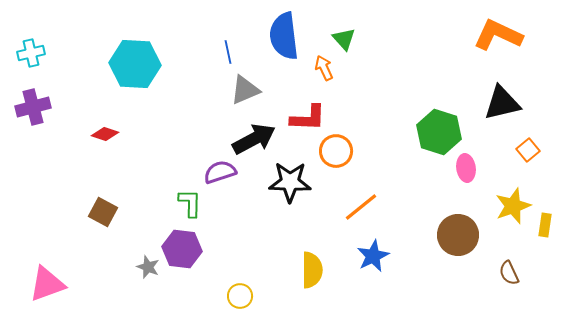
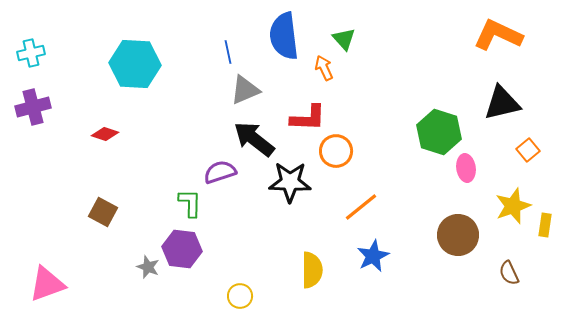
black arrow: rotated 114 degrees counterclockwise
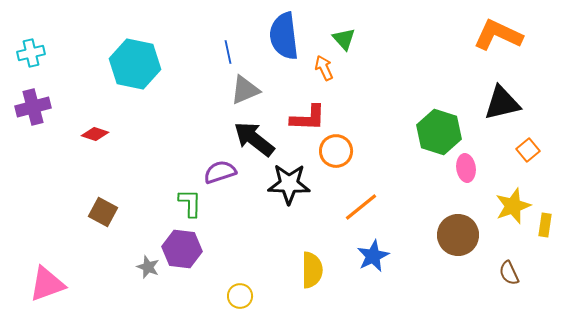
cyan hexagon: rotated 9 degrees clockwise
red diamond: moved 10 px left
black star: moved 1 px left, 2 px down
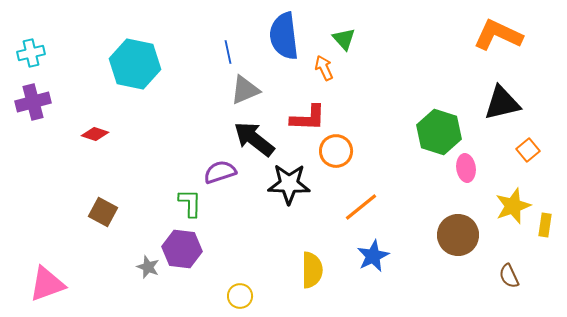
purple cross: moved 5 px up
brown semicircle: moved 3 px down
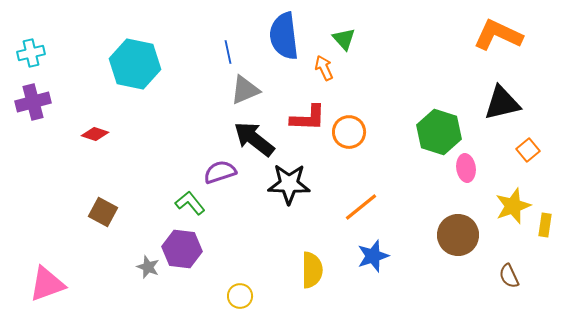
orange circle: moved 13 px right, 19 px up
green L-shape: rotated 40 degrees counterclockwise
blue star: rotated 8 degrees clockwise
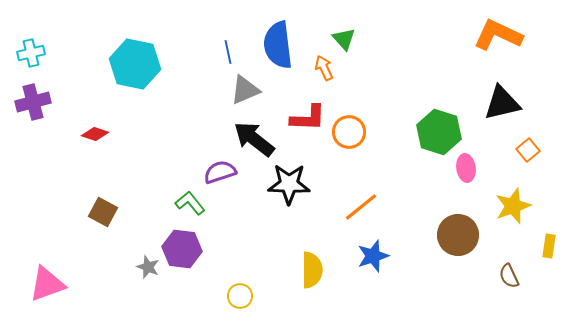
blue semicircle: moved 6 px left, 9 px down
yellow rectangle: moved 4 px right, 21 px down
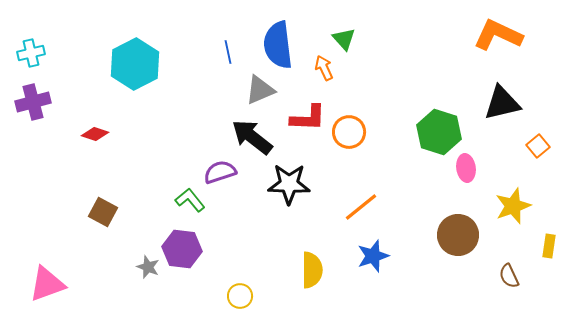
cyan hexagon: rotated 21 degrees clockwise
gray triangle: moved 15 px right
black arrow: moved 2 px left, 2 px up
orange square: moved 10 px right, 4 px up
green L-shape: moved 3 px up
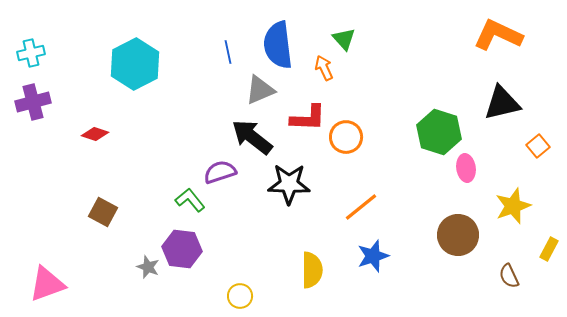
orange circle: moved 3 px left, 5 px down
yellow rectangle: moved 3 px down; rotated 20 degrees clockwise
